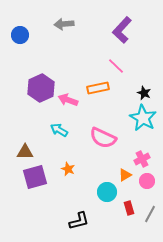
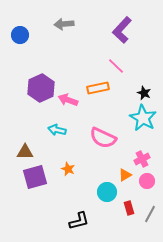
cyan arrow: moved 2 px left; rotated 18 degrees counterclockwise
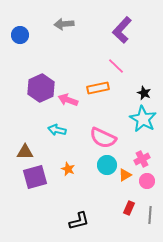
cyan star: moved 1 px down
cyan circle: moved 27 px up
red rectangle: rotated 40 degrees clockwise
gray line: moved 1 px down; rotated 24 degrees counterclockwise
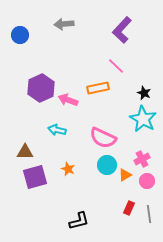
gray line: moved 1 px left, 1 px up; rotated 12 degrees counterclockwise
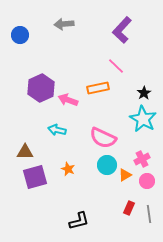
black star: rotated 16 degrees clockwise
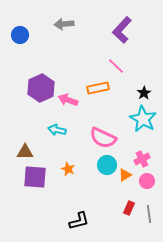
purple square: rotated 20 degrees clockwise
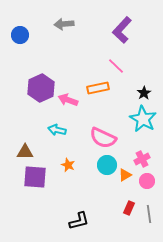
orange star: moved 4 px up
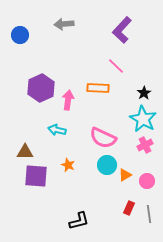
orange rectangle: rotated 15 degrees clockwise
pink arrow: rotated 78 degrees clockwise
pink cross: moved 3 px right, 14 px up
purple square: moved 1 px right, 1 px up
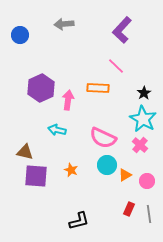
pink cross: moved 5 px left; rotated 21 degrees counterclockwise
brown triangle: rotated 12 degrees clockwise
orange star: moved 3 px right, 5 px down
red rectangle: moved 1 px down
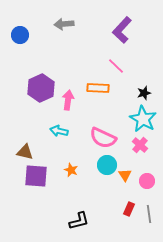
black star: rotated 16 degrees clockwise
cyan arrow: moved 2 px right, 1 px down
orange triangle: rotated 32 degrees counterclockwise
